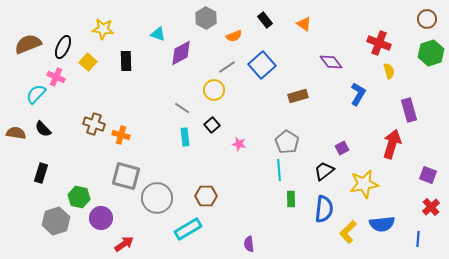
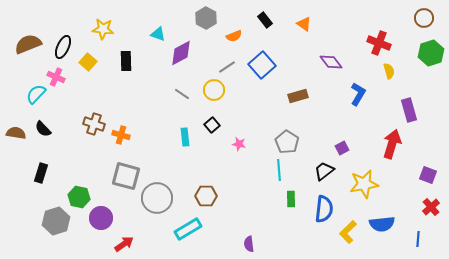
brown circle at (427, 19): moved 3 px left, 1 px up
gray line at (182, 108): moved 14 px up
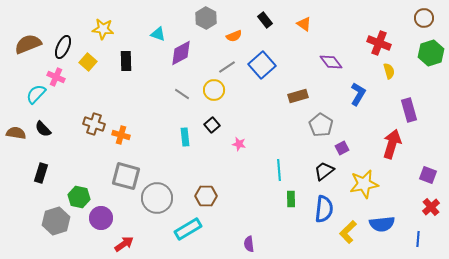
gray pentagon at (287, 142): moved 34 px right, 17 px up
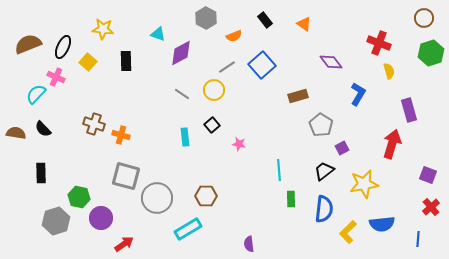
black rectangle at (41, 173): rotated 18 degrees counterclockwise
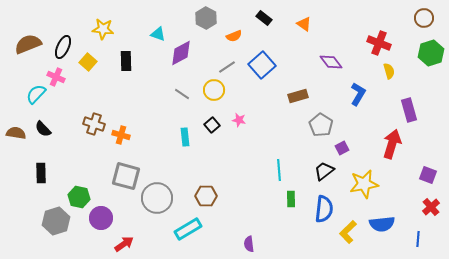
black rectangle at (265, 20): moved 1 px left, 2 px up; rotated 14 degrees counterclockwise
pink star at (239, 144): moved 24 px up
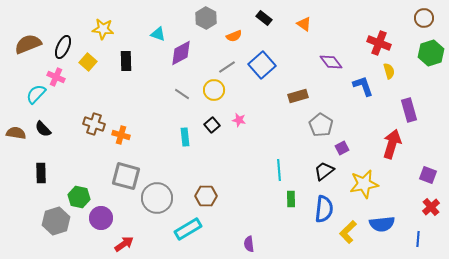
blue L-shape at (358, 94): moved 5 px right, 8 px up; rotated 50 degrees counterclockwise
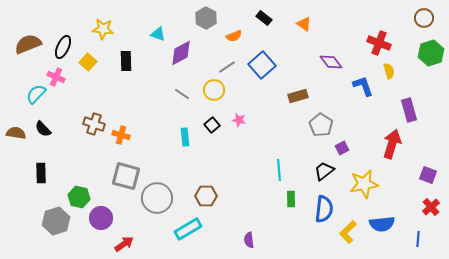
purple semicircle at (249, 244): moved 4 px up
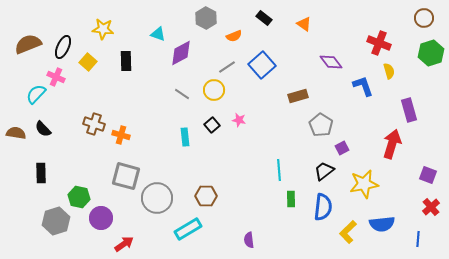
blue semicircle at (324, 209): moved 1 px left, 2 px up
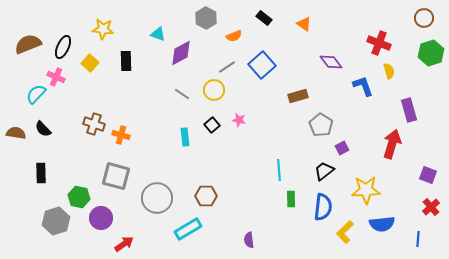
yellow square at (88, 62): moved 2 px right, 1 px down
gray square at (126, 176): moved 10 px left
yellow star at (364, 184): moved 2 px right, 6 px down; rotated 8 degrees clockwise
yellow L-shape at (348, 232): moved 3 px left
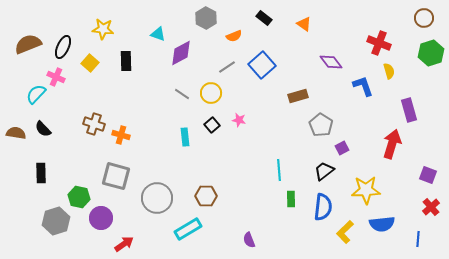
yellow circle at (214, 90): moved 3 px left, 3 px down
purple semicircle at (249, 240): rotated 14 degrees counterclockwise
